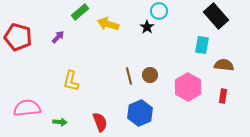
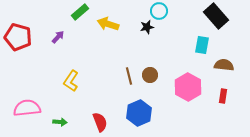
black star: rotated 24 degrees clockwise
yellow L-shape: rotated 20 degrees clockwise
blue hexagon: moved 1 px left
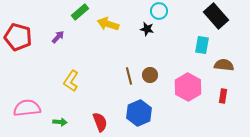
black star: moved 2 px down; rotated 24 degrees clockwise
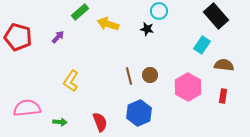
cyan rectangle: rotated 24 degrees clockwise
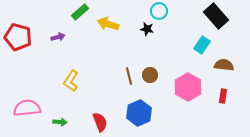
purple arrow: rotated 32 degrees clockwise
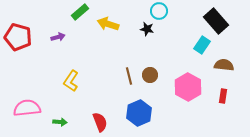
black rectangle: moved 5 px down
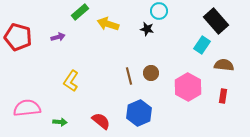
brown circle: moved 1 px right, 2 px up
red semicircle: moved 1 px right, 1 px up; rotated 30 degrees counterclockwise
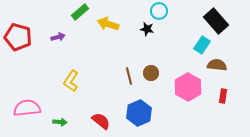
brown semicircle: moved 7 px left
